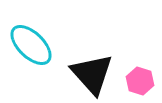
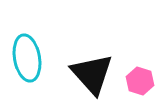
cyan ellipse: moved 4 px left, 13 px down; rotated 36 degrees clockwise
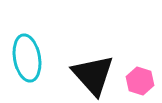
black triangle: moved 1 px right, 1 px down
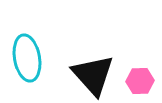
pink hexagon: rotated 20 degrees counterclockwise
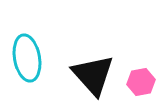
pink hexagon: moved 1 px right, 1 px down; rotated 8 degrees counterclockwise
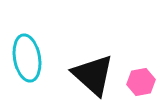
black triangle: rotated 6 degrees counterclockwise
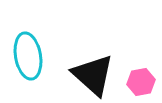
cyan ellipse: moved 1 px right, 2 px up
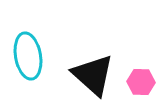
pink hexagon: rotated 12 degrees clockwise
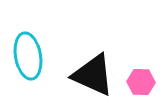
black triangle: rotated 18 degrees counterclockwise
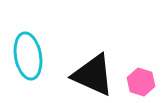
pink hexagon: rotated 16 degrees clockwise
